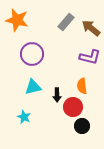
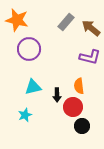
purple circle: moved 3 px left, 5 px up
orange semicircle: moved 3 px left
cyan star: moved 1 px right, 2 px up; rotated 24 degrees clockwise
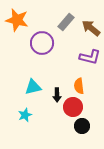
purple circle: moved 13 px right, 6 px up
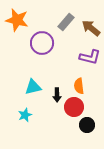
red circle: moved 1 px right
black circle: moved 5 px right, 1 px up
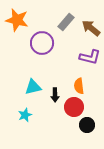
black arrow: moved 2 px left
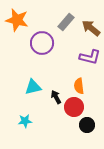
black arrow: moved 1 px right, 2 px down; rotated 152 degrees clockwise
cyan star: moved 6 px down; rotated 16 degrees clockwise
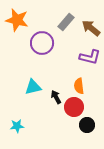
cyan star: moved 8 px left, 5 px down
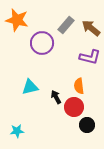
gray rectangle: moved 3 px down
cyan triangle: moved 3 px left
cyan star: moved 5 px down
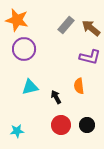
purple circle: moved 18 px left, 6 px down
red circle: moved 13 px left, 18 px down
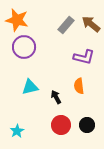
brown arrow: moved 4 px up
purple circle: moved 2 px up
purple L-shape: moved 6 px left
cyan star: rotated 24 degrees counterclockwise
